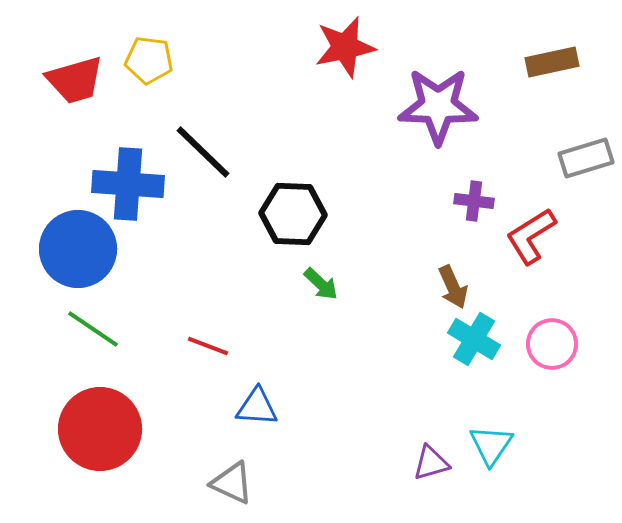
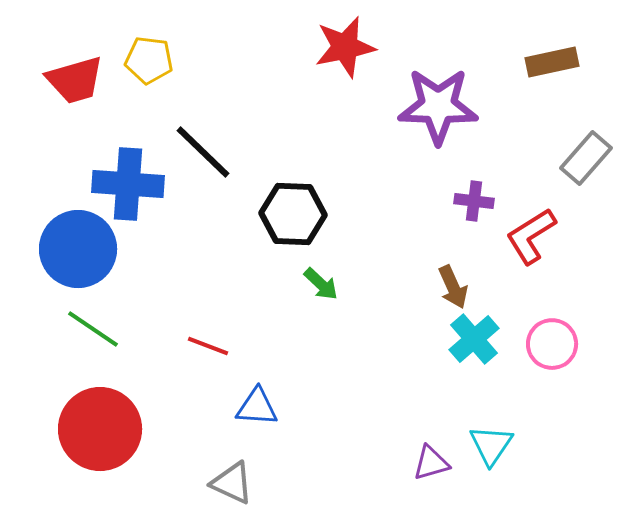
gray rectangle: rotated 32 degrees counterclockwise
cyan cross: rotated 18 degrees clockwise
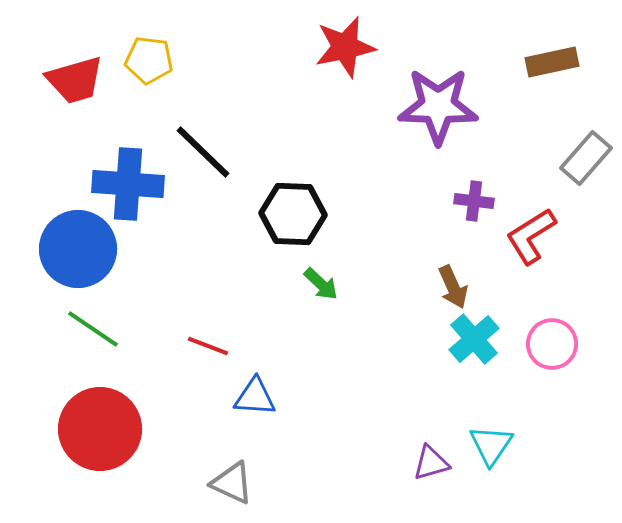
blue triangle: moved 2 px left, 10 px up
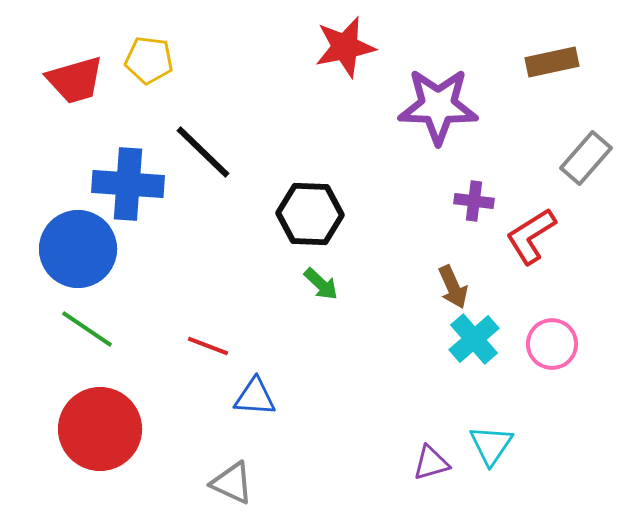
black hexagon: moved 17 px right
green line: moved 6 px left
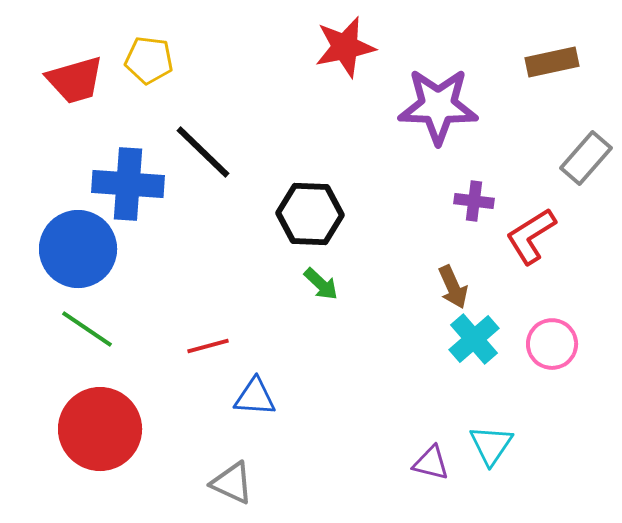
red line: rotated 36 degrees counterclockwise
purple triangle: rotated 30 degrees clockwise
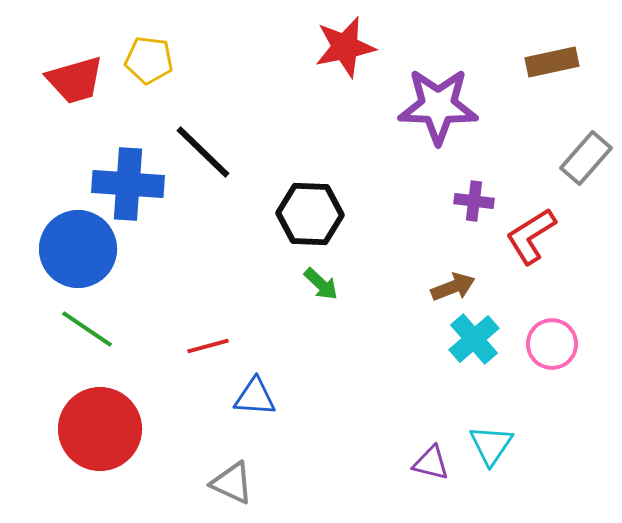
brown arrow: rotated 87 degrees counterclockwise
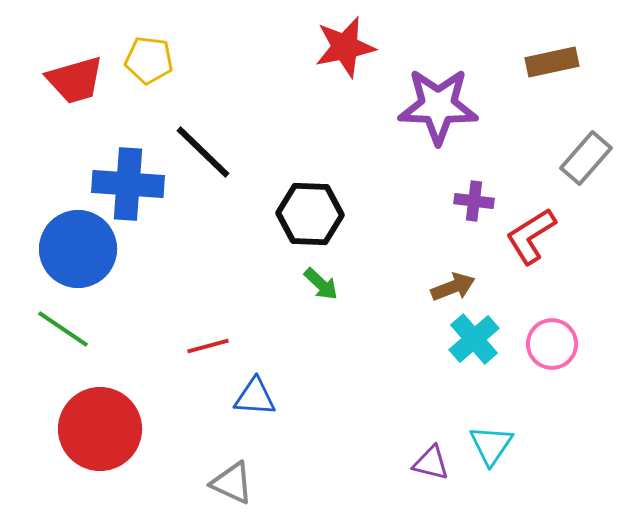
green line: moved 24 px left
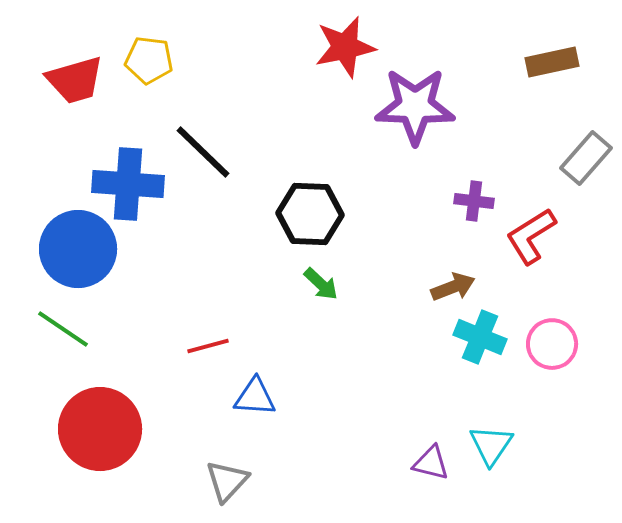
purple star: moved 23 px left
cyan cross: moved 6 px right, 2 px up; rotated 27 degrees counterclockwise
gray triangle: moved 5 px left, 2 px up; rotated 48 degrees clockwise
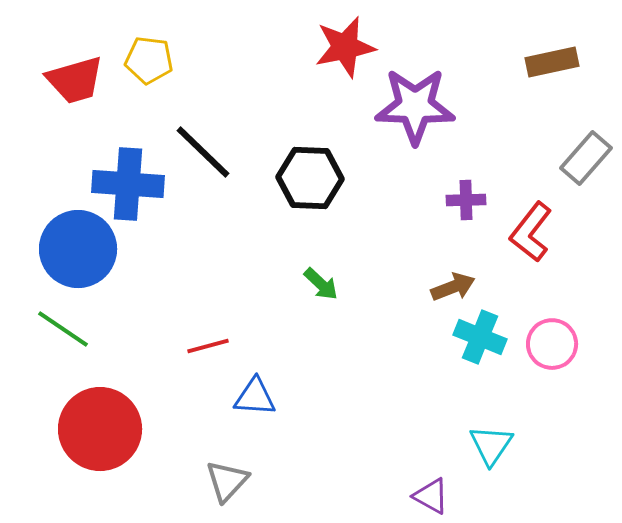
purple cross: moved 8 px left, 1 px up; rotated 9 degrees counterclockwise
black hexagon: moved 36 px up
red L-shape: moved 4 px up; rotated 20 degrees counterclockwise
purple triangle: moved 33 px down; rotated 15 degrees clockwise
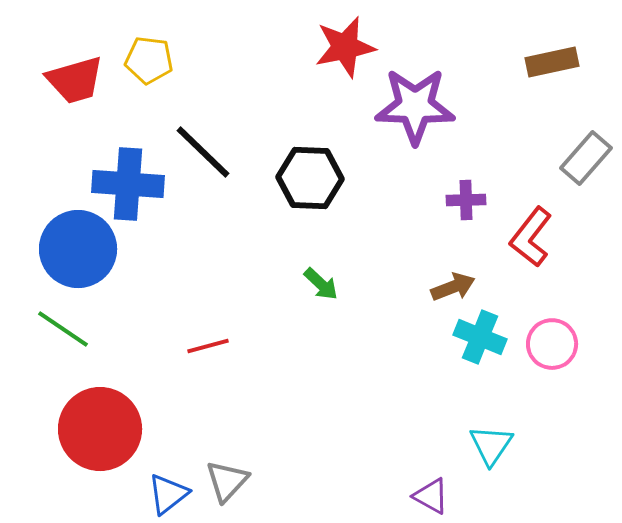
red L-shape: moved 5 px down
blue triangle: moved 87 px left, 97 px down; rotated 42 degrees counterclockwise
